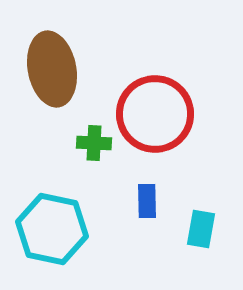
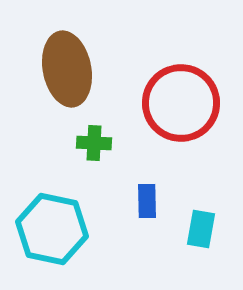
brown ellipse: moved 15 px right
red circle: moved 26 px right, 11 px up
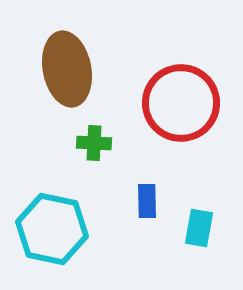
cyan rectangle: moved 2 px left, 1 px up
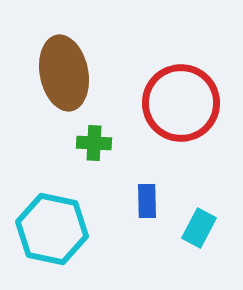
brown ellipse: moved 3 px left, 4 px down
cyan rectangle: rotated 18 degrees clockwise
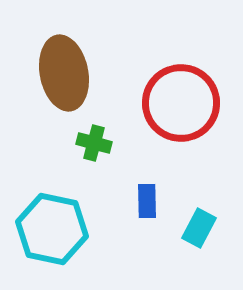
green cross: rotated 12 degrees clockwise
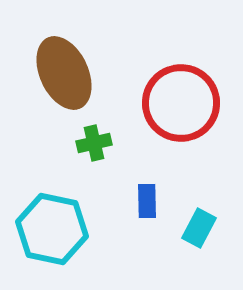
brown ellipse: rotated 14 degrees counterclockwise
green cross: rotated 28 degrees counterclockwise
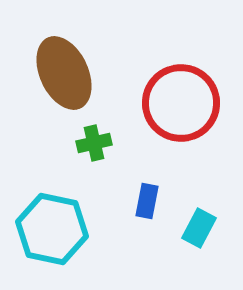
blue rectangle: rotated 12 degrees clockwise
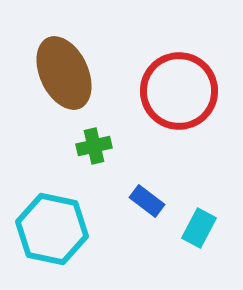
red circle: moved 2 px left, 12 px up
green cross: moved 3 px down
blue rectangle: rotated 64 degrees counterclockwise
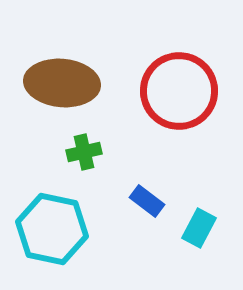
brown ellipse: moved 2 px left, 10 px down; rotated 60 degrees counterclockwise
green cross: moved 10 px left, 6 px down
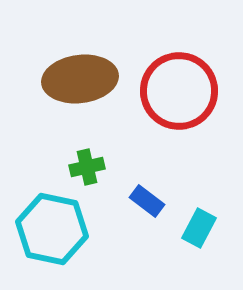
brown ellipse: moved 18 px right, 4 px up; rotated 12 degrees counterclockwise
green cross: moved 3 px right, 15 px down
